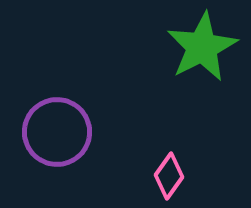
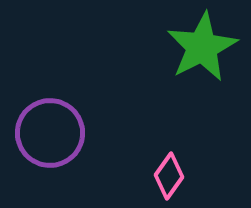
purple circle: moved 7 px left, 1 px down
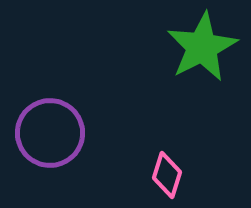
pink diamond: moved 2 px left, 1 px up; rotated 18 degrees counterclockwise
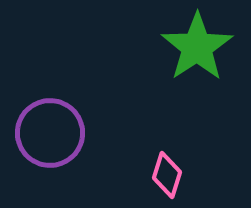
green star: moved 5 px left; rotated 6 degrees counterclockwise
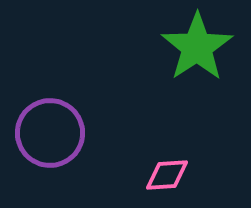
pink diamond: rotated 69 degrees clockwise
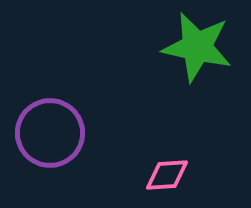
green star: rotated 26 degrees counterclockwise
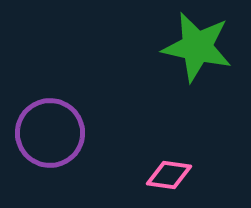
pink diamond: moved 2 px right; rotated 12 degrees clockwise
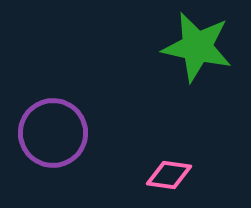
purple circle: moved 3 px right
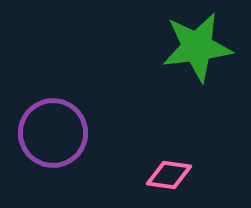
green star: rotated 20 degrees counterclockwise
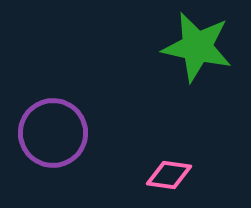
green star: rotated 20 degrees clockwise
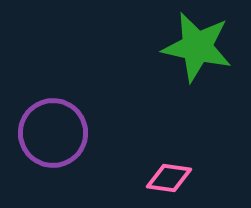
pink diamond: moved 3 px down
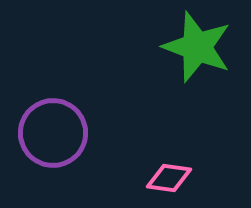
green star: rotated 8 degrees clockwise
